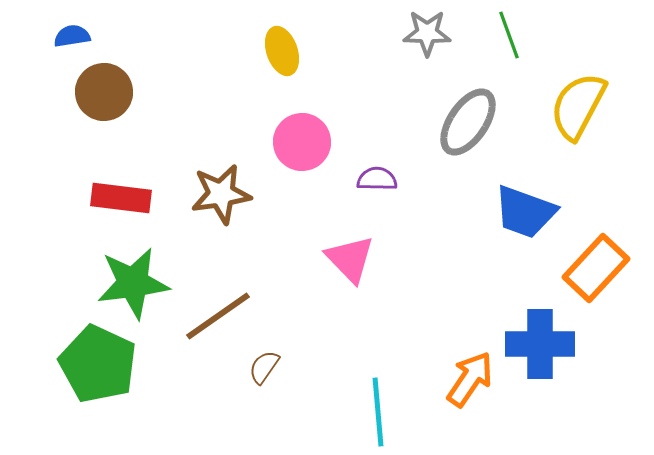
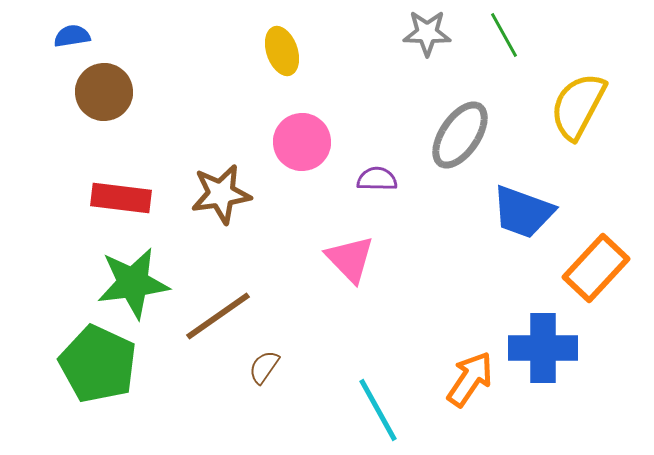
green line: moved 5 px left; rotated 9 degrees counterclockwise
gray ellipse: moved 8 px left, 13 px down
blue trapezoid: moved 2 px left
blue cross: moved 3 px right, 4 px down
cyan line: moved 2 px up; rotated 24 degrees counterclockwise
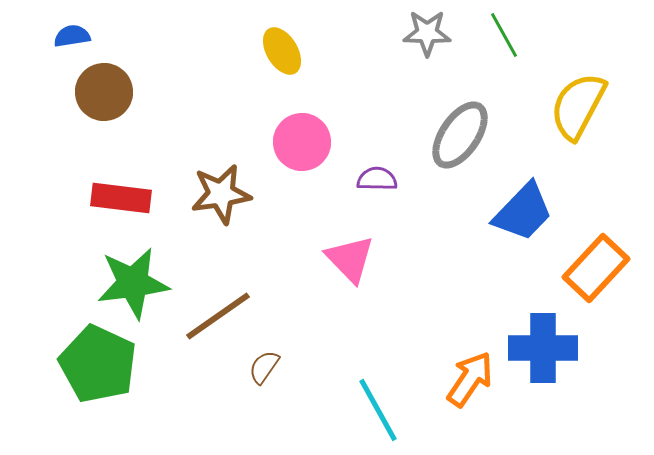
yellow ellipse: rotated 12 degrees counterclockwise
blue trapezoid: rotated 66 degrees counterclockwise
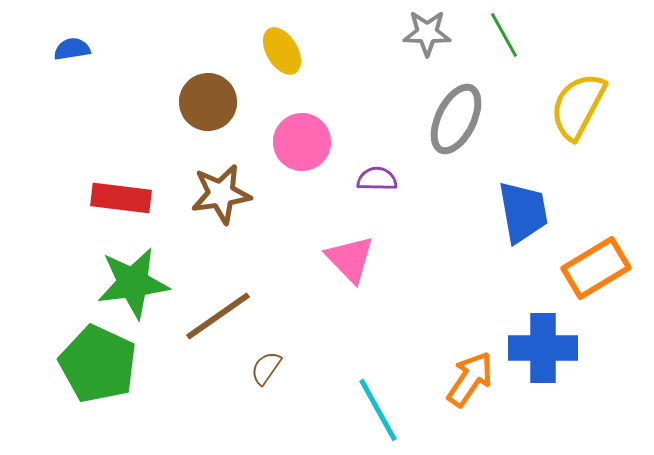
blue semicircle: moved 13 px down
brown circle: moved 104 px right, 10 px down
gray ellipse: moved 4 px left, 16 px up; rotated 8 degrees counterclockwise
blue trapezoid: rotated 54 degrees counterclockwise
orange rectangle: rotated 16 degrees clockwise
brown semicircle: moved 2 px right, 1 px down
